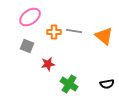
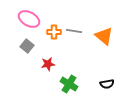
pink ellipse: moved 1 px left, 2 px down; rotated 65 degrees clockwise
gray square: rotated 16 degrees clockwise
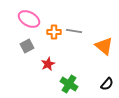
orange triangle: moved 10 px down
gray square: rotated 24 degrees clockwise
red star: rotated 16 degrees counterclockwise
black semicircle: rotated 40 degrees counterclockwise
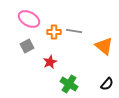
red star: moved 2 px right, 2 px up
